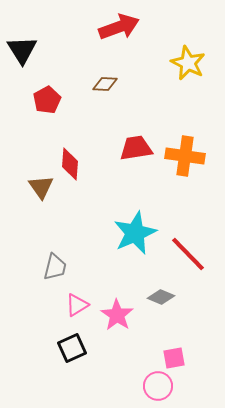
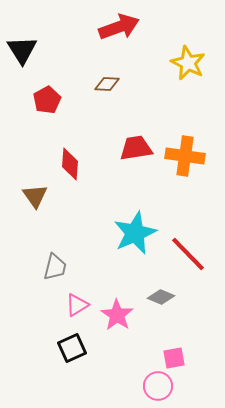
brown diamond: moved 2 px right
brown triangle: moved 6 px left, 9 px down
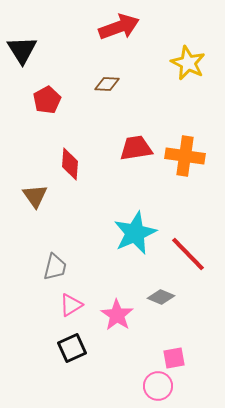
pink triangle: moved 6 px left
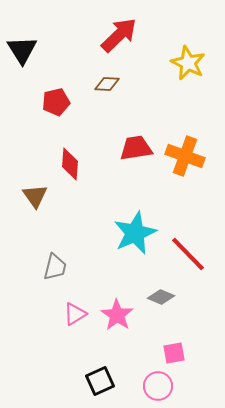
red arrow: moved 8 px down; rotated 24 degrees counterclockwise
red pentagon: moved 9 px right, 2 px down; rotated 16 degrees clockwise
orange cross: rotated 12 degrees clockwise
pink triangle: moved 4 px right, 9 px down
black square: moved 28 px right, 33 px down
pink square: moved 5 px up
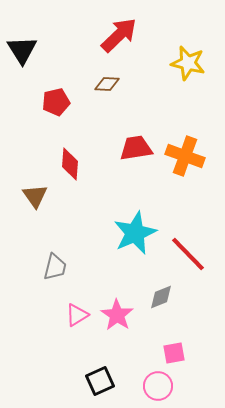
yellow star: rotated 12 degrees counterclockwise
gray diamond: rotated 44 degrees counterclockwise
pink triangle: moved 2 px right, 1 px down
